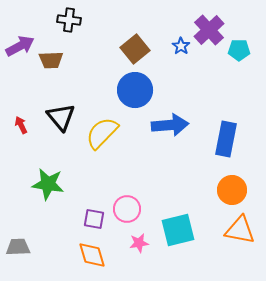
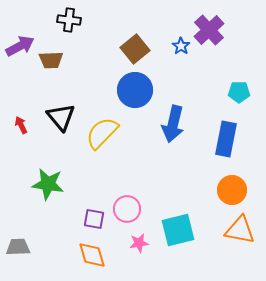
cyan pentagon: moved 42 px down
blue arrow: moved 3 px right, 1 px up; rotated 108 degrees clockwise
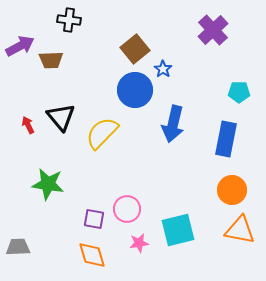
purple cross: moved 4 px right
blue star: moved 18 px left, 23 px down
red arrow: moved 7 px right
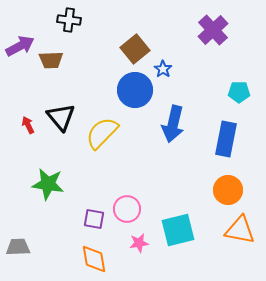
orange circle: moved 4 px left
orange diamond: moved 2 px right, 4 px down; rotated 8 degrees clockwise
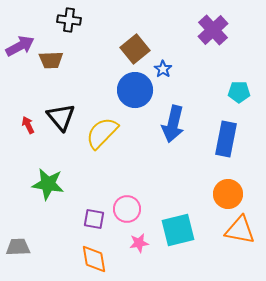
orange circle: moved 4 px down
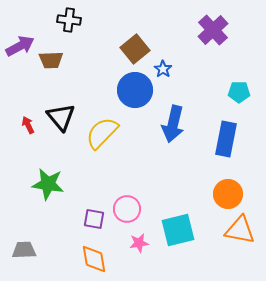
gray trapezoid: moved 6 px right, 3 px down
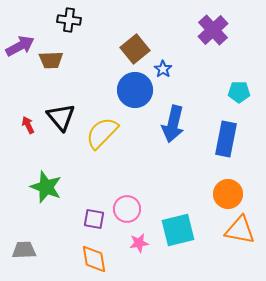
green star: moved 2 px left, 3 px down; rotated 12 degrees clockwise
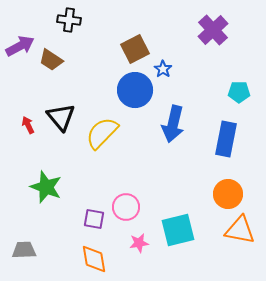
brown square: rotated 12 degrees clockwise
brown trapezoid: rotated 35 degrees clockwise
pink circle: moved 1 px left, 2 px up
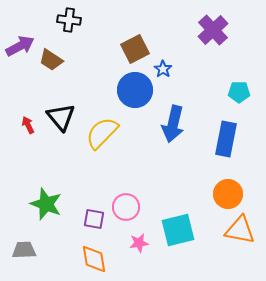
green star: moved 17 px down
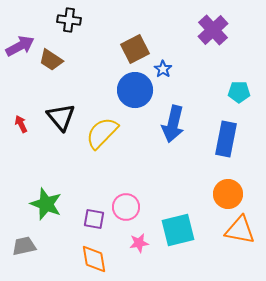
red arrow: moved 7 px left, 1 px up
gray trapezoid: moved 4 px up; rotated 10 degrees counterclockwise
